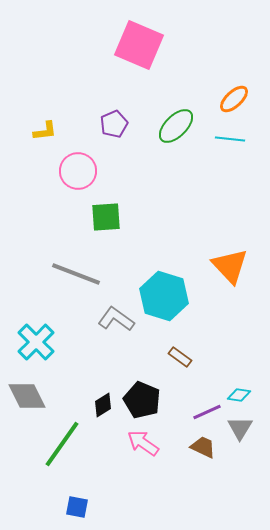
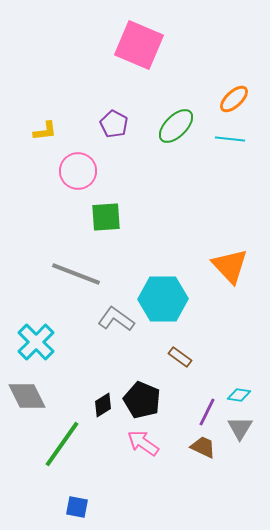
purple pentagon: rotated 20 degrees counterclockwise
cyan hexagon: moved 1 px left, 3 px down; rotated 18 degrees counterclockwise
purple line: rotated 40 degrees counterclockwise
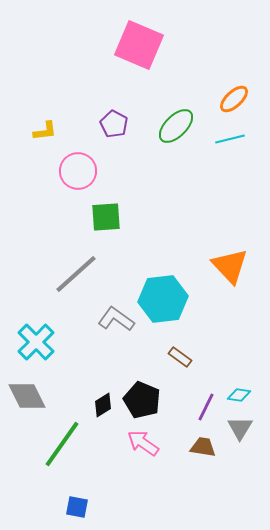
cyan line: rotated 20 degrees counterclockwise
gray line: rotated 63 degrees counterclockwise
cyan hexagon: rotated 6 degrees counterclockwise
purple line: moved 1 px left, 5 px up
brown trapezoid: rotated 16 degrees counterclockwise
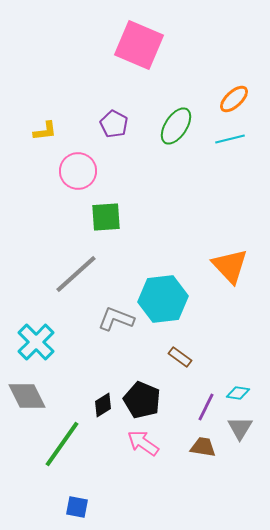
green ellipse: rotated 12 degrees counterclockwise
gray L-shape: rotated 15 degrees counterclockwise
cyan diamond: moved 1 px left, 2 px up
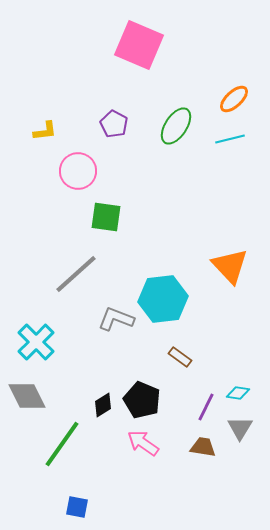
green square: rotated 12 degrees clockwise
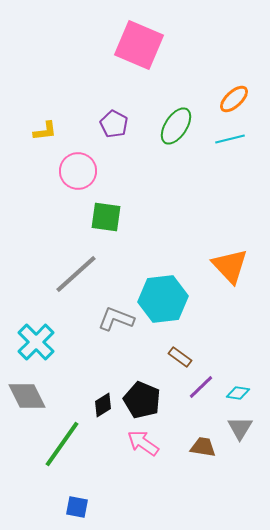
purple line: moved 5 px left, 20 px up; rotated 20 degrees clockwise
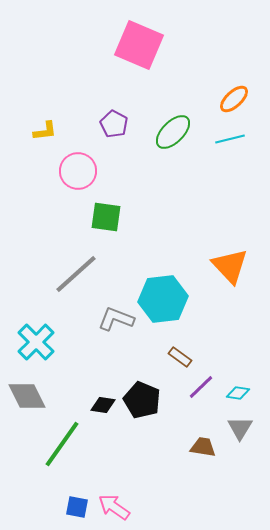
green ellipse: moved 3 px left, 6 px down; rotated 12 degrees clockwise
black diamond: rotated 40 degrees clockwise
pink arrow: moved 29 px left, 64 px down
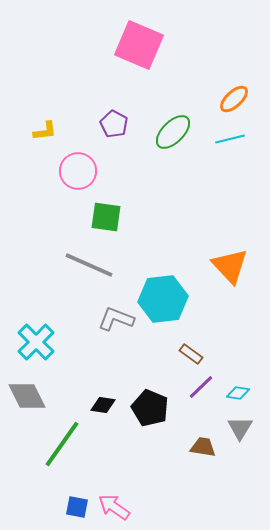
gray line: moved 13 px right, 9 px up; rotated 66 degrees clockwise
brown rectangle: moved 11 px right, 3 px up
black pentagon: moved 8 px right, 8 px down
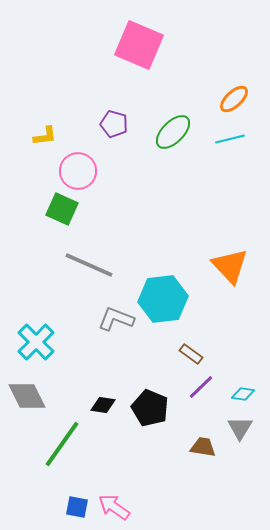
purple pentagon: rotated 12 degrees counterclockwise
yellow L-shape: moved 5 px down
green square: moved 44 px left, 8 px up; rotated 16 degrees clockwise
cyan diamond: moved 5 px right, 1 px down
